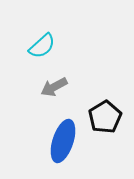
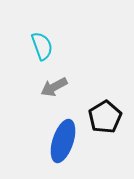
cyan semicircle: rotated 68 degrees counterclockwise
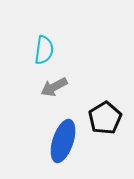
cyan semicircle: moved 2 px right, 4 px down; rotated 28 degrees clockwise
black pentagon: moved 1 px down
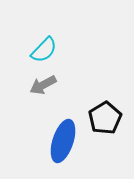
cyan semicircle: rotated 36 degrees clockwise
gray arrow: moved 11 px left, 2 px up
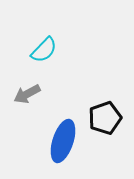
gray arrow: moved 16 px left, 9 px down
black pentagon: rotated 12 degrees clockwise
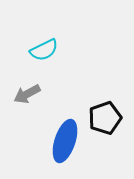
cyan semicircle: rotated 20 degrees clockwise
blue ellipse: moved 2 px right
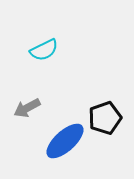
gray arrow: moved 14 px down
blue ellipse: rotated 30 degrees clockwise
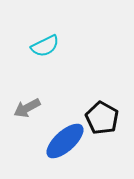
cyan semicircle: moved 1 px right, 4 px up
black pentagon: moved 3 px left; rotated 24 degrees counterclockwise
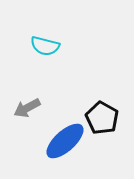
cyan semicircle: rotated 40 degrees clockwise
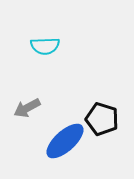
cyan semicircle: rotated 16 degrees counterclockwise
black pentagon: moved 1 px down; rotated 12 degrees counterclockwise
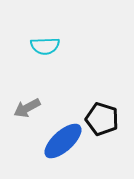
blue ellipse: moved 2 px left
